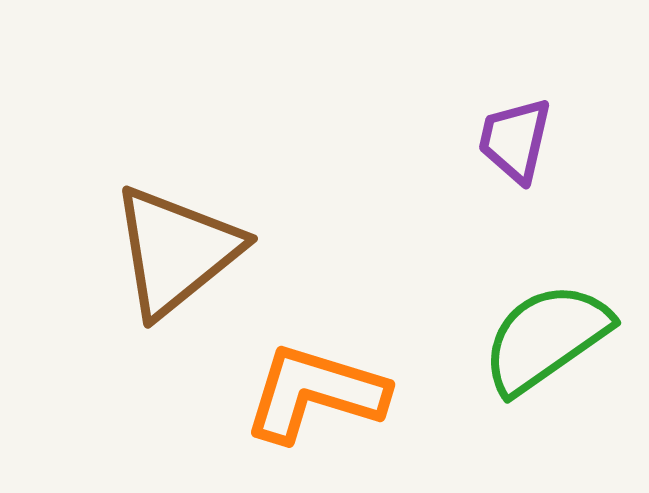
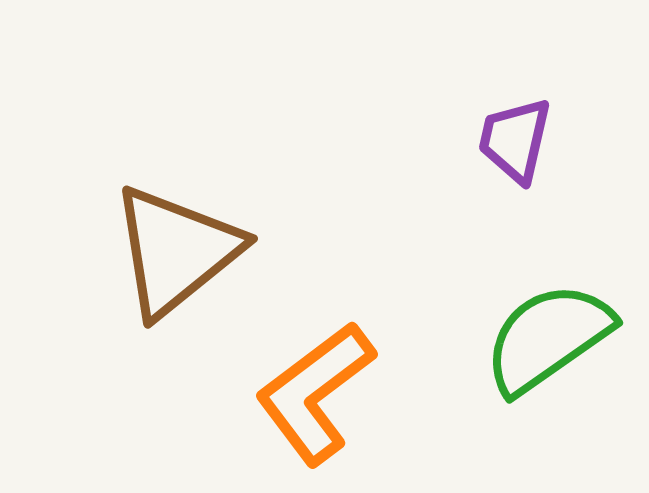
green semicircle: moved 2 px right
orange L-shape: rotated 54 degrees counterclockwise
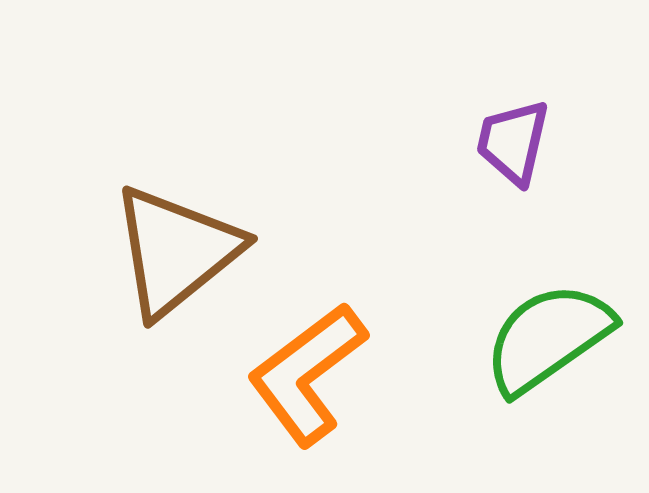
purple trapezoid: moved 2 px left, 2 px down
orange L-shape: moved 8 px left, 19 px up
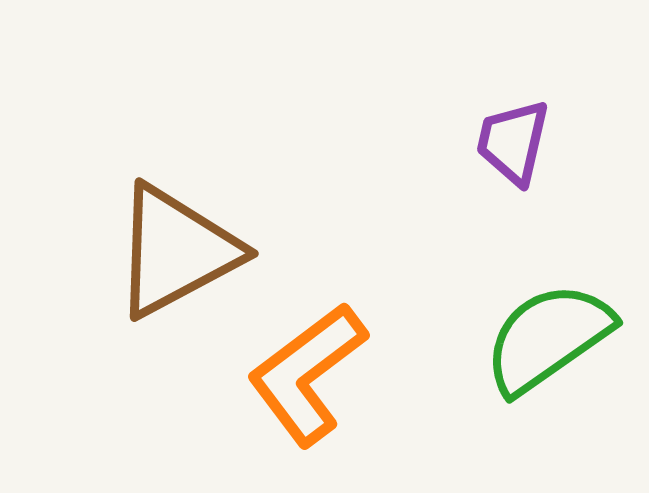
brown triangle: rotated 11 degrees clockwise
